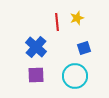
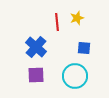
blue square: rotated 24 degrees clockwise
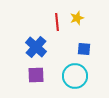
blue square: moved 1 px down
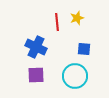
blue cross: rotated 15 degrees counterclockwise
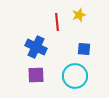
yellow star: moved 2 px right, 3 px up
